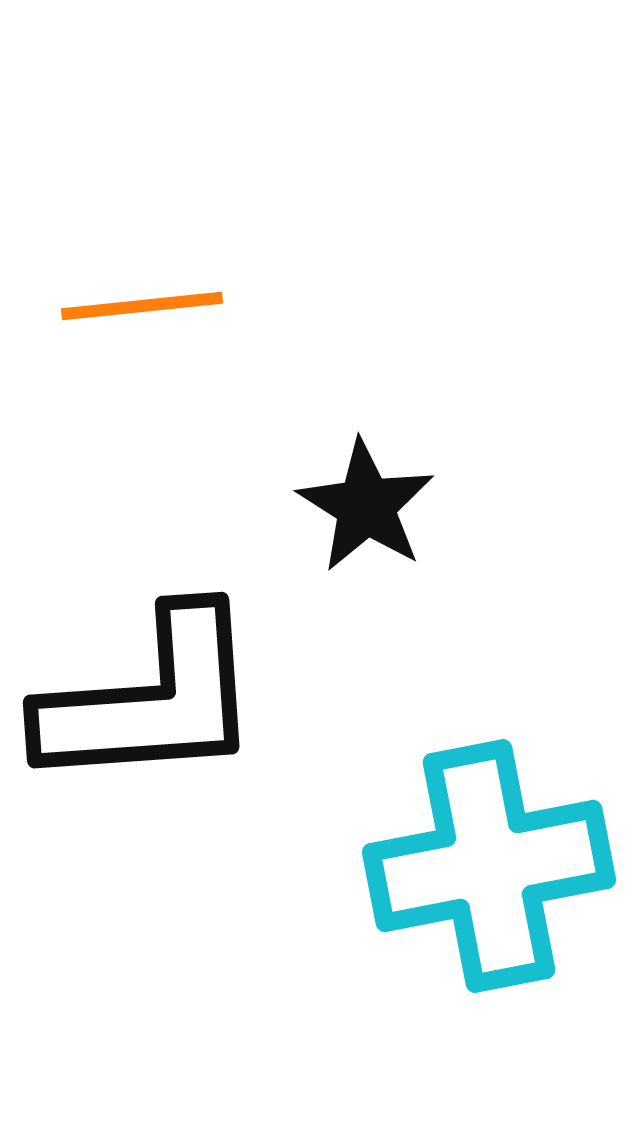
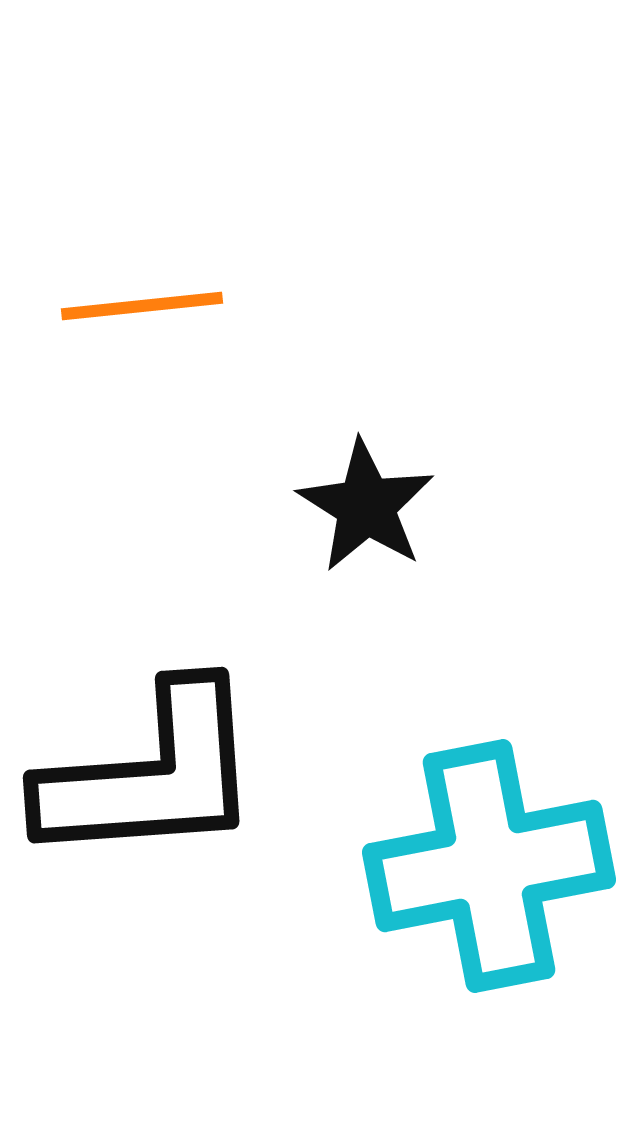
black L-shape: moved 75 px down
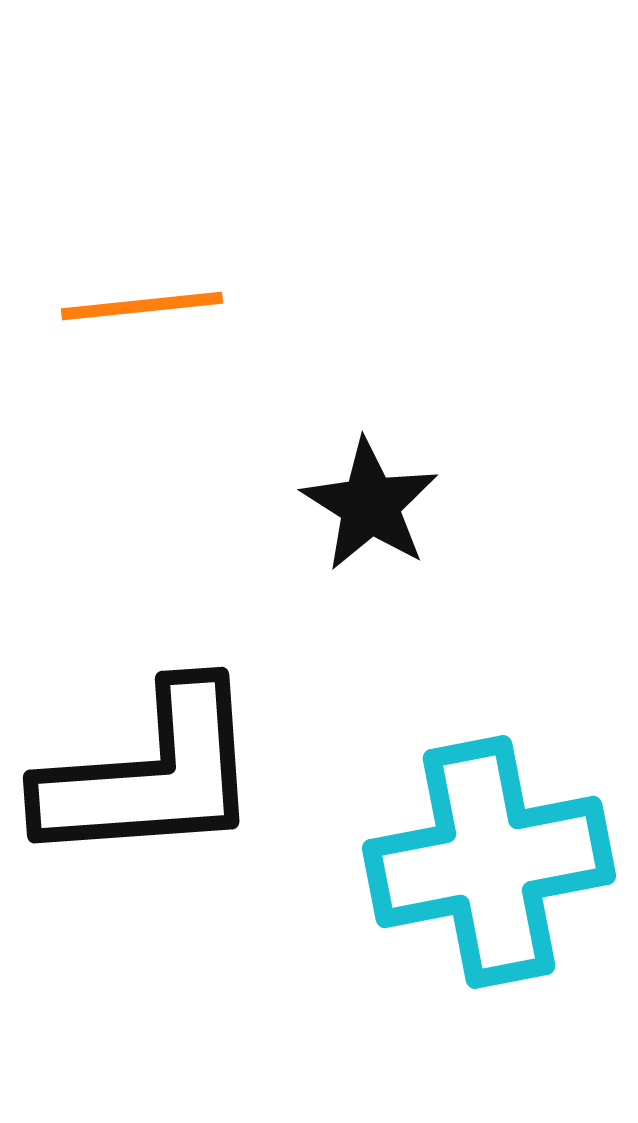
black star: moved 4 px right, 1 px up
cyan cross: moved 4 px up
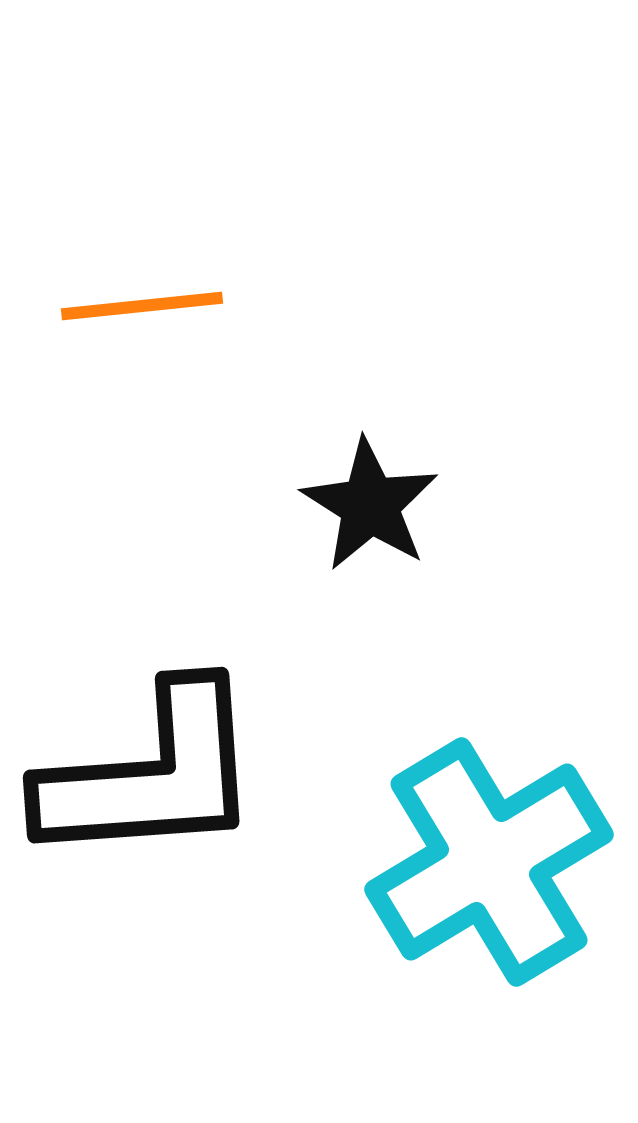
cyan cross: rotated 20 degrees counterclockwise
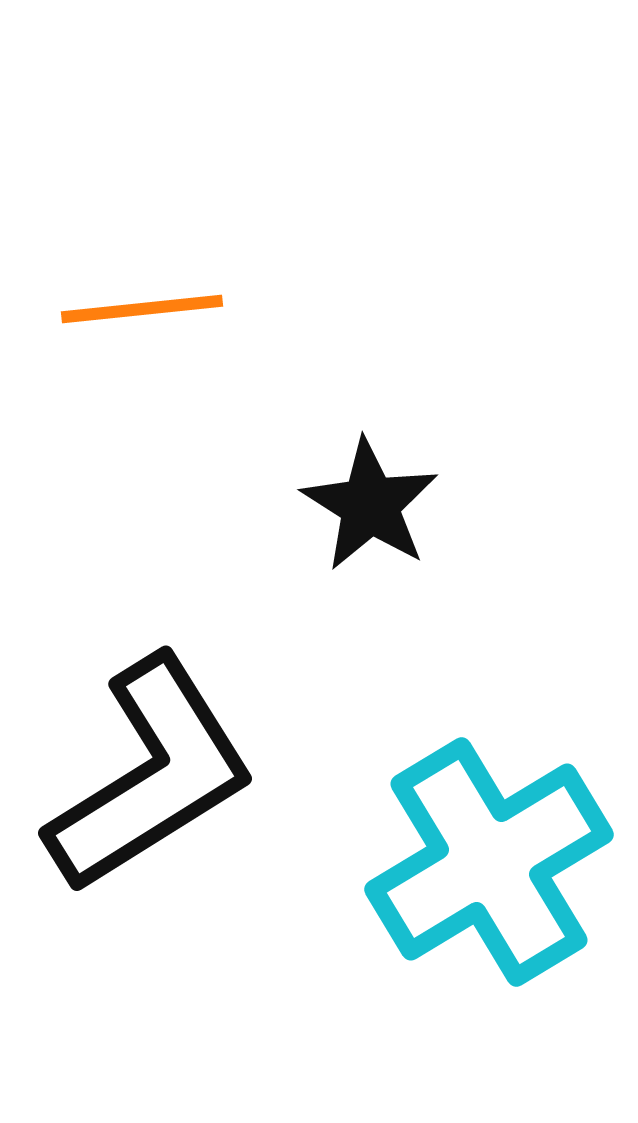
orange line: moved 3 px down
black L-shape: rotated 28 degrees counterclockwise
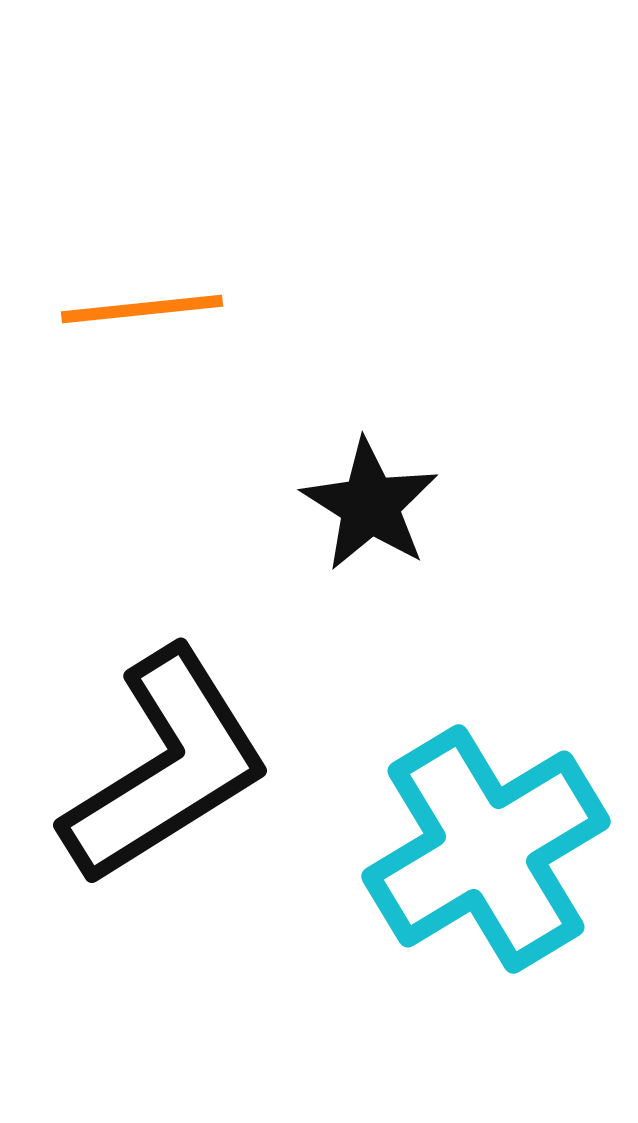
black L-shape: moved 15 px right, 8 px up
cyan cross: moved 3 px left, 13 px up
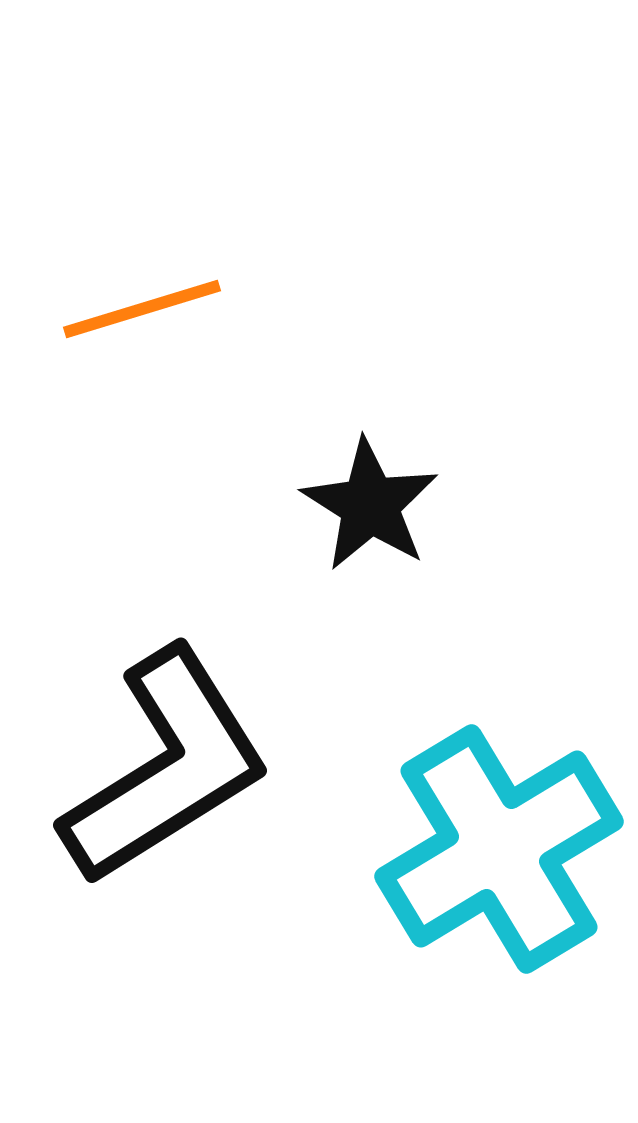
orange line: rotated 11 degrees counterclockwise
cyan cross: moved 13 px right
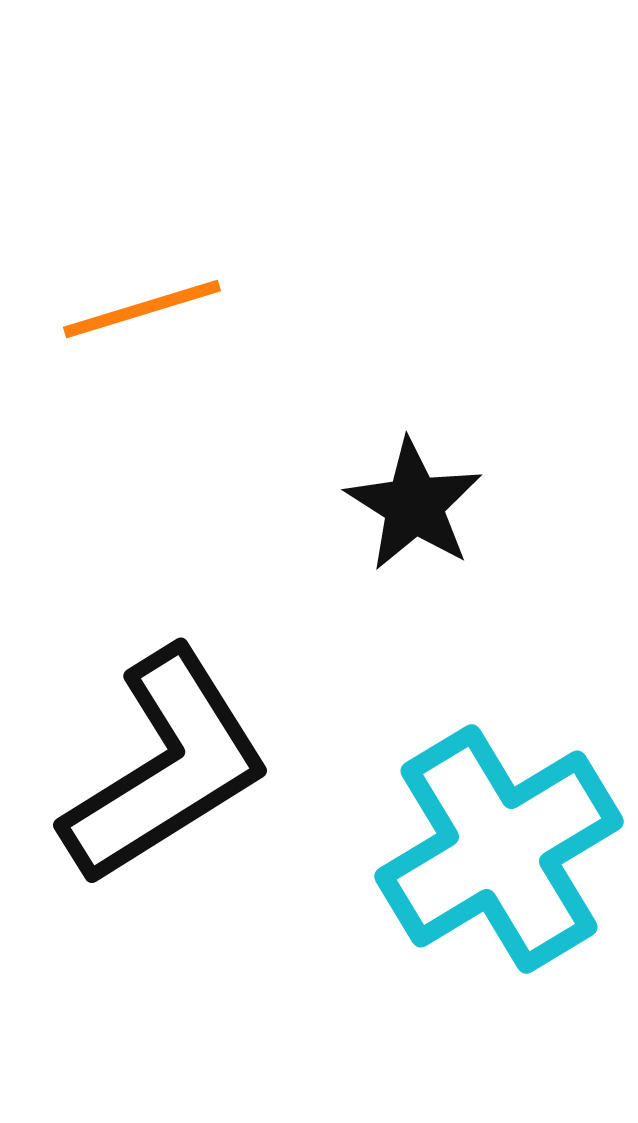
black star: moved 44 px right
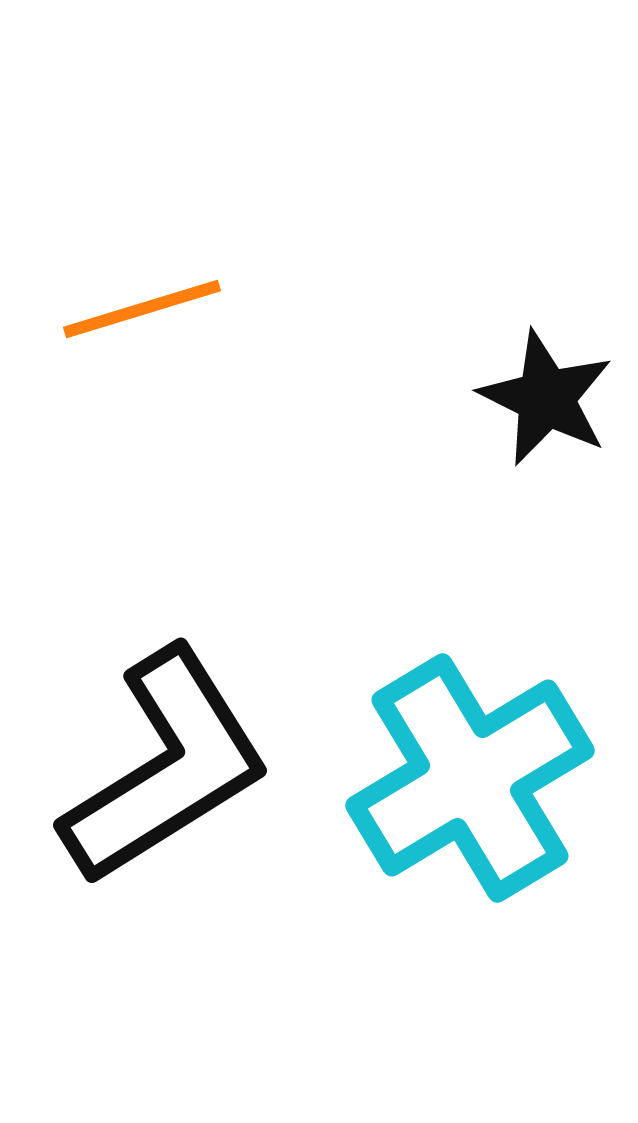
black star: moved 132 px right, 107 px up; rotated 6 degrees counterclockwise
cyan cross: moved 29 px left, 71 px up
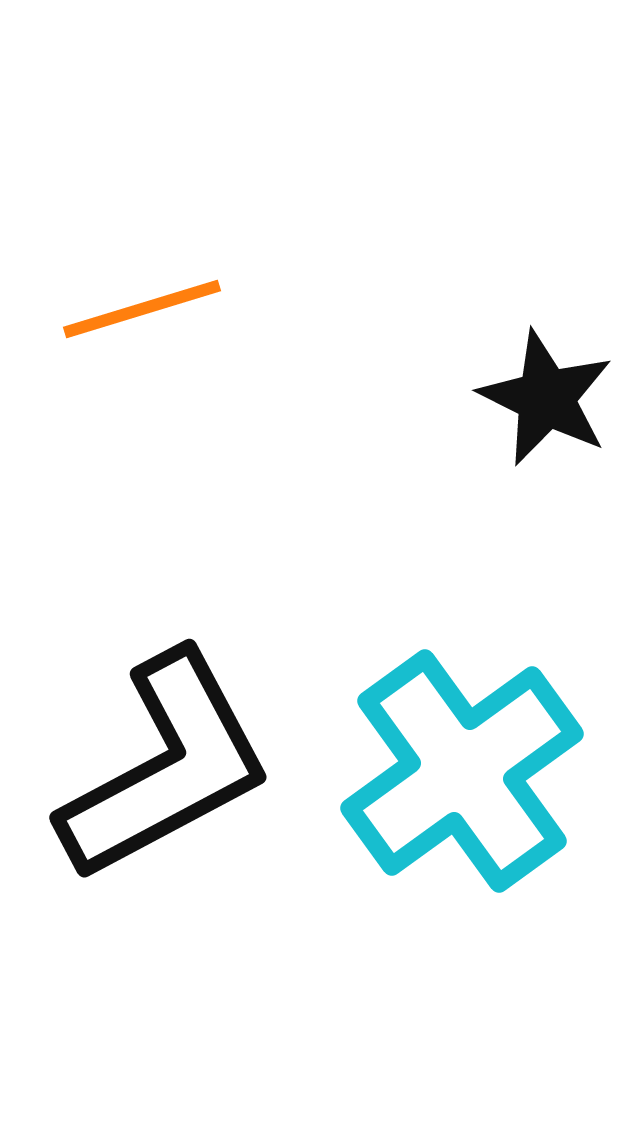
black L-shape: rotated 4 degrees clockwise
cyan cross: moved 8 px left, 7 px up; rotated 5 degrees counterclockwise
